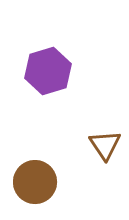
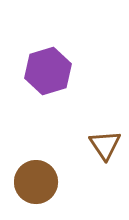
brown circle: moved 1 px right
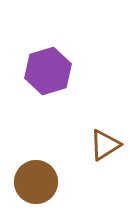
brown triangle: rotated 32 degrees clockwise
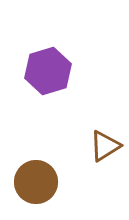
brown triangle: moved 1 px down
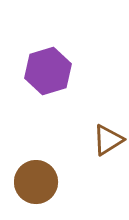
brown triangle: moved 3 px right, 6 px up
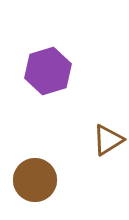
brown circle: moved 1 px left, 2 px up
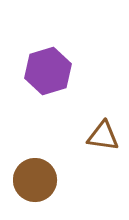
brown triangle: moved 5 px left, 4 px up; rotated 40 degrees clockwise
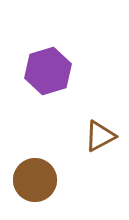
brown triangle: moved 3 px left; rotated 36 degrees counterclockwise
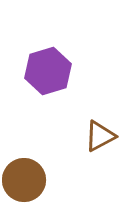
brown circle: moved 11 px left
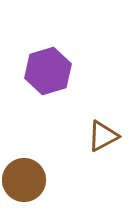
brown triangle: moved 3 px right
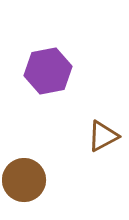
purple hexagon: rotated 6 degrees clockwise
